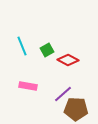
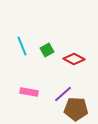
red diamond: moved 6 px right, 1 px up
pink rectangle: moved 1 px right, 6 px down
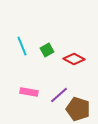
purple line: moved 4 px left, 1 px down
brown pentagon: moved 2 px right; rotated 15 degrees clockwise
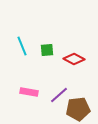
green square: rotated 24 degrees clockwise
brown pentagon: rotated 25 degrees counterclockwise
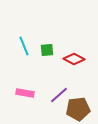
cyan line: moved 2 px right
pink rectangle: moved 4 px left, 1 px down
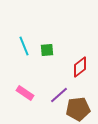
red diamond: moved 6 px right, 8 px down; rotated 65 degrees counterclockwise
pink rectangle: rotated 24 degrees clockwise
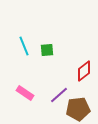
red diamond: moved 4 px right, 4 px down
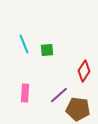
cyan line: moved 2 px up
red diamond: rotated 20 degrees counterclockwise
pink rectangle: rotated 60 degrees clockwise
brown pentagon: rotated 15 degrees clockwise
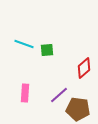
cyan line: rotated 48 degrees counterclockwise
red diamond: moved 3 px up; rotated 15 degrees clockwise
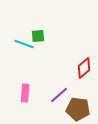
green square: moved 9 px left, 14 px up
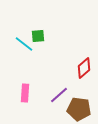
cyan line: rotated 18 degrees clockwise
brown pentagon: moved 1 px right
